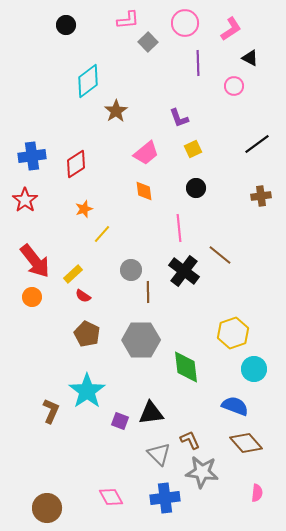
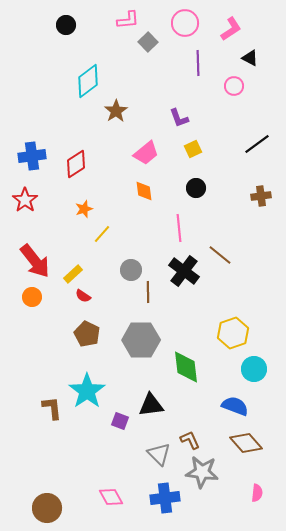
brown L-shape at (51, 411): moved 1 px right, 3 px up; rotated 30 degrees counterclockwise
black triangle at (151, 413): moved 8 px up
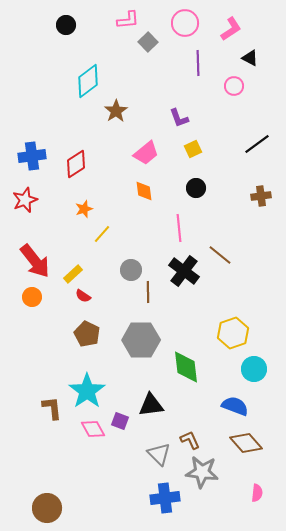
red star at (25, 200): rotated 15 degrees clockwise
pink diamond at (111, 497): moved 18 px left, 68 px up
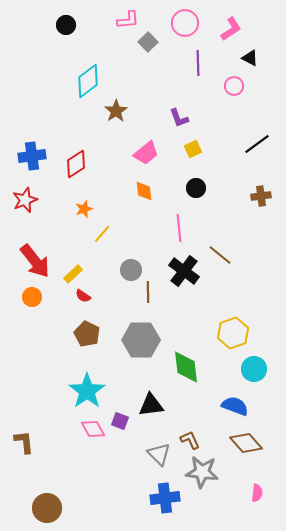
brown L-shape at (52, 408): moved 28 px left, 34 px down
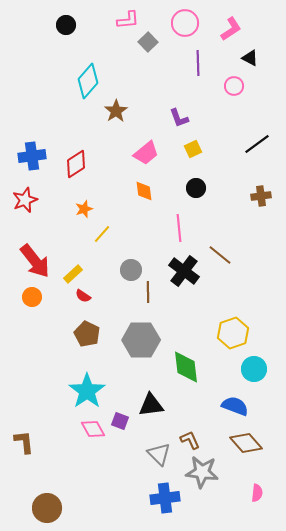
cyan diamond at (88, 81): rotated 12 degrees counterclockwise
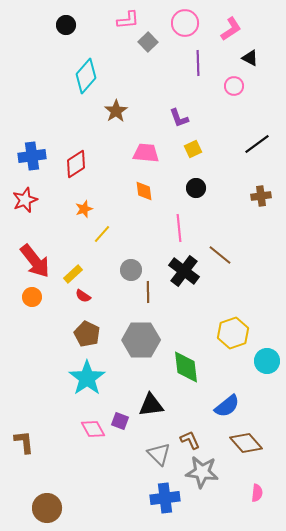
cyan diamond at (88, 81): moved 2 px left, 5 px up
pink trapezoid at (146, 153): rotated 136 degrees counterclockwise
cyan circle at (254, 369): moved 13 px right, 8 px up
cyan star at (87, 391): moved 13 px up
blue semicircle at (235, 406): moved 8 px left; rotated 120 degrees clockwise
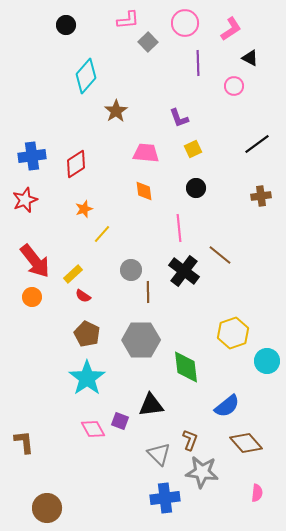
brown L-shape at (190, 440): rotated 45 degrees clockwise
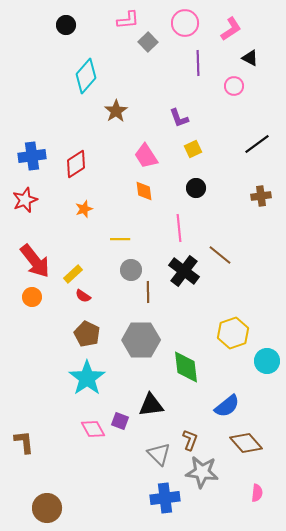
pink trapezoid at (146, 153): moved 3 px down; rotated 128 degrees counterclockwise
yellow line at (102, 234): moved 18 px right, 5 px down; rotated 48 degrees clockwise
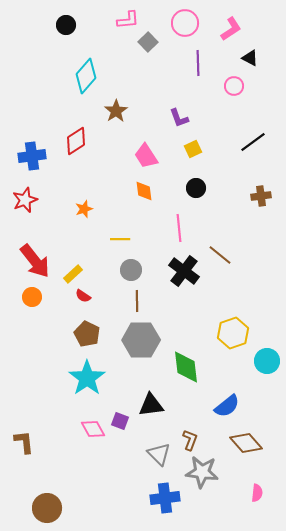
black line at (257, 144): moved 4 px left, 2 px up
red diamond at (76, 164): moved 23 px up
brown line at (148, 292): moved 11 px left, 9 px down
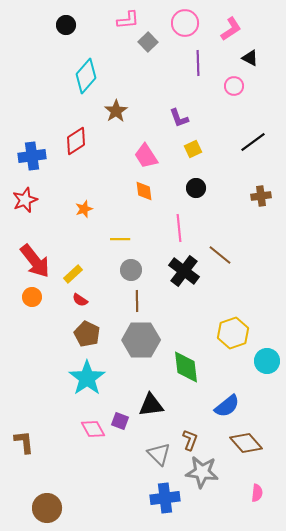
red semicircle at (83, 296): moved 3 px left, 4 px down
